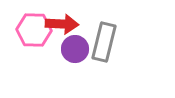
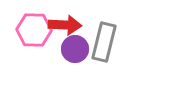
red arrow: moved 3 px right, 1 px down
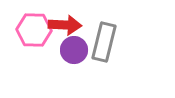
purple circle: moved 1 px left, 1 px down
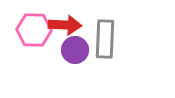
gray rectangle: moved 1 px right, 3 px up; rotated 12 degrees counterclockwise
purple circle: moved 1 px right
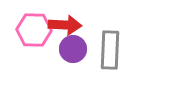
gray rectangle: moved 5 px right, 11 px down
purple circle: moved 2 px left, 1 px up
